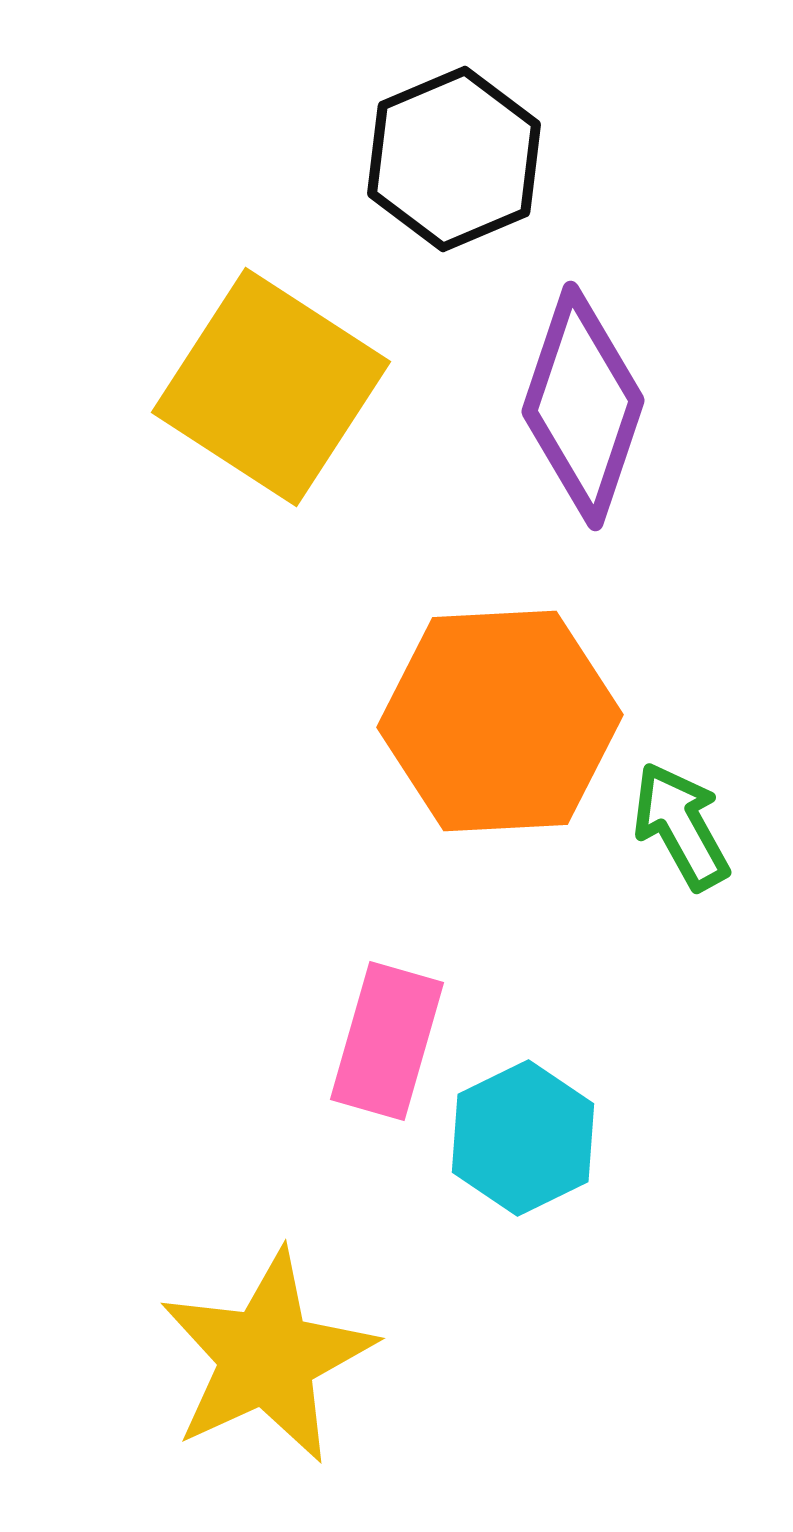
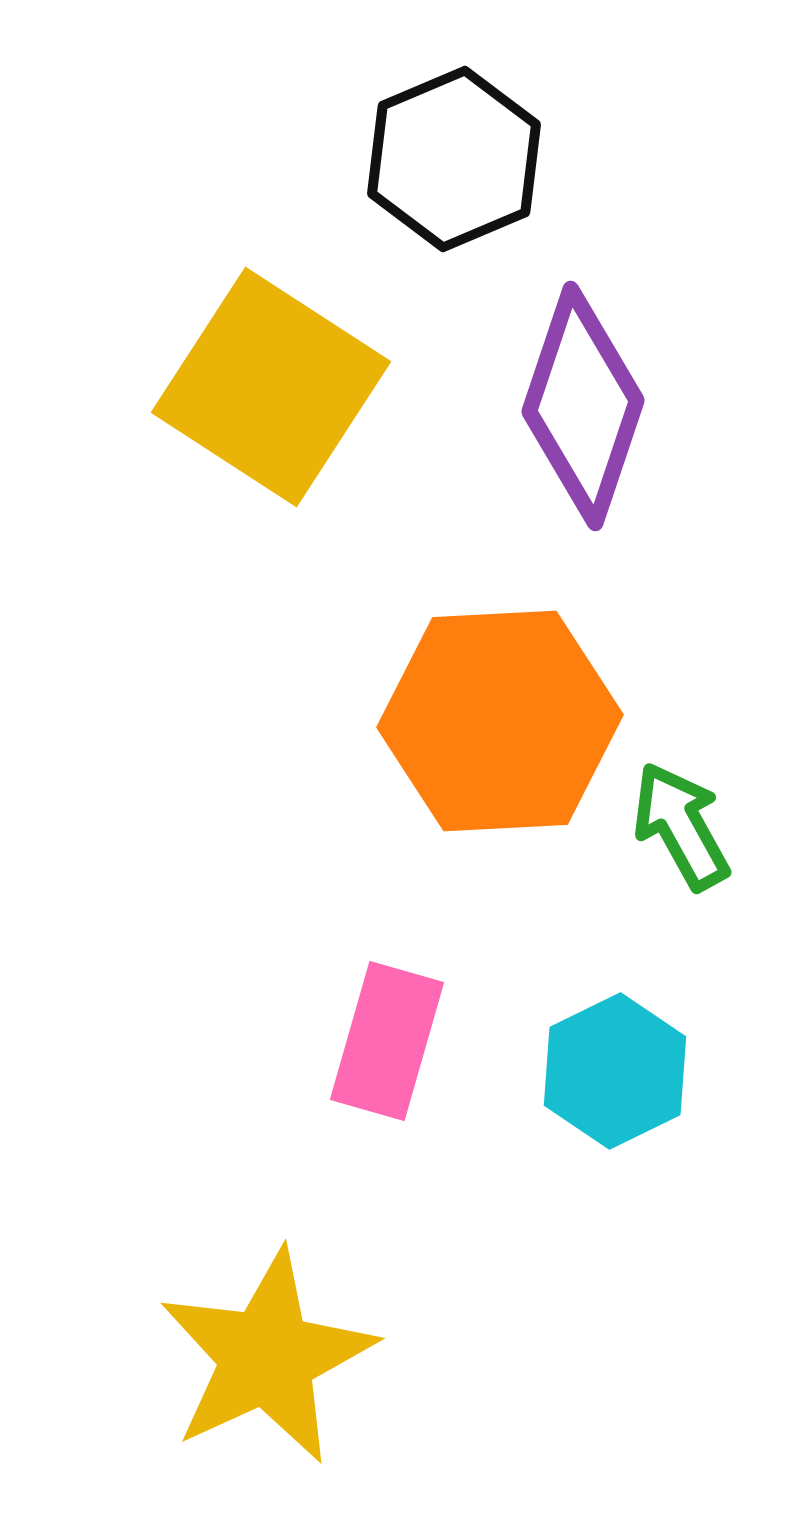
cyan hexagon: moved 92 px right, 67 px up
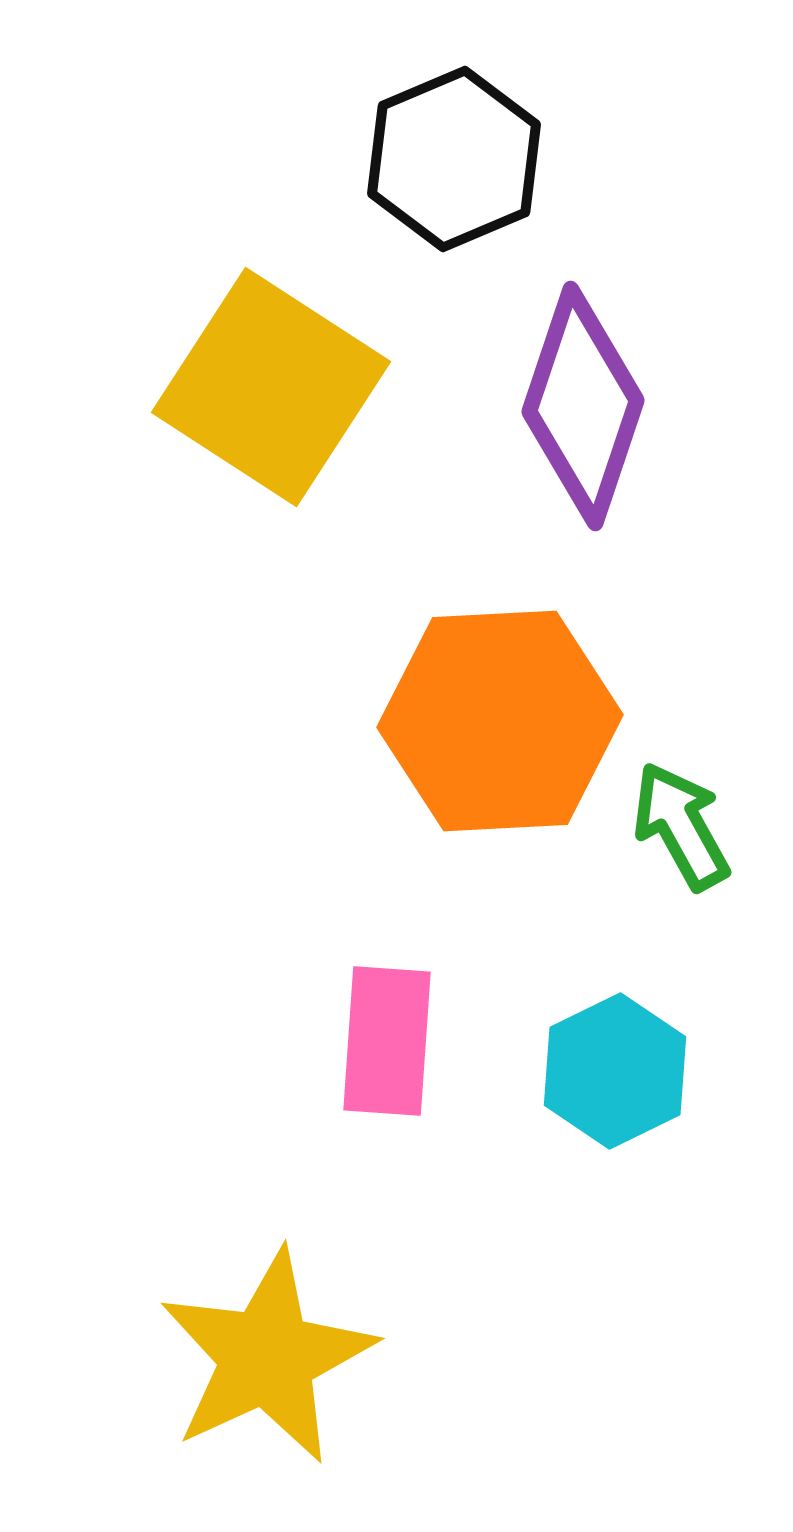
pink rectangle: rotated 12 degrees counterclockwise
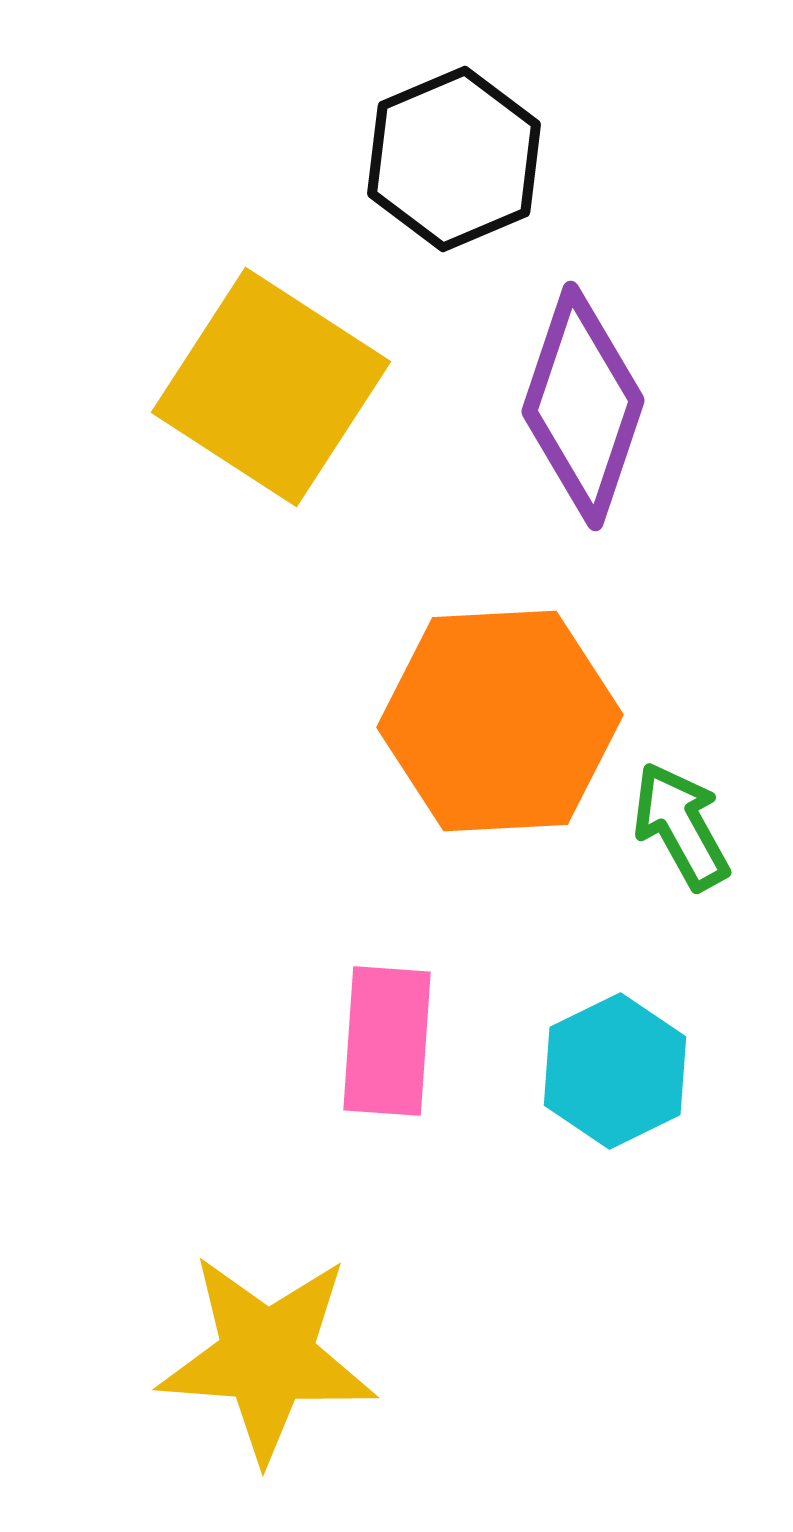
yellow star: rotated 29 degrees clockwise
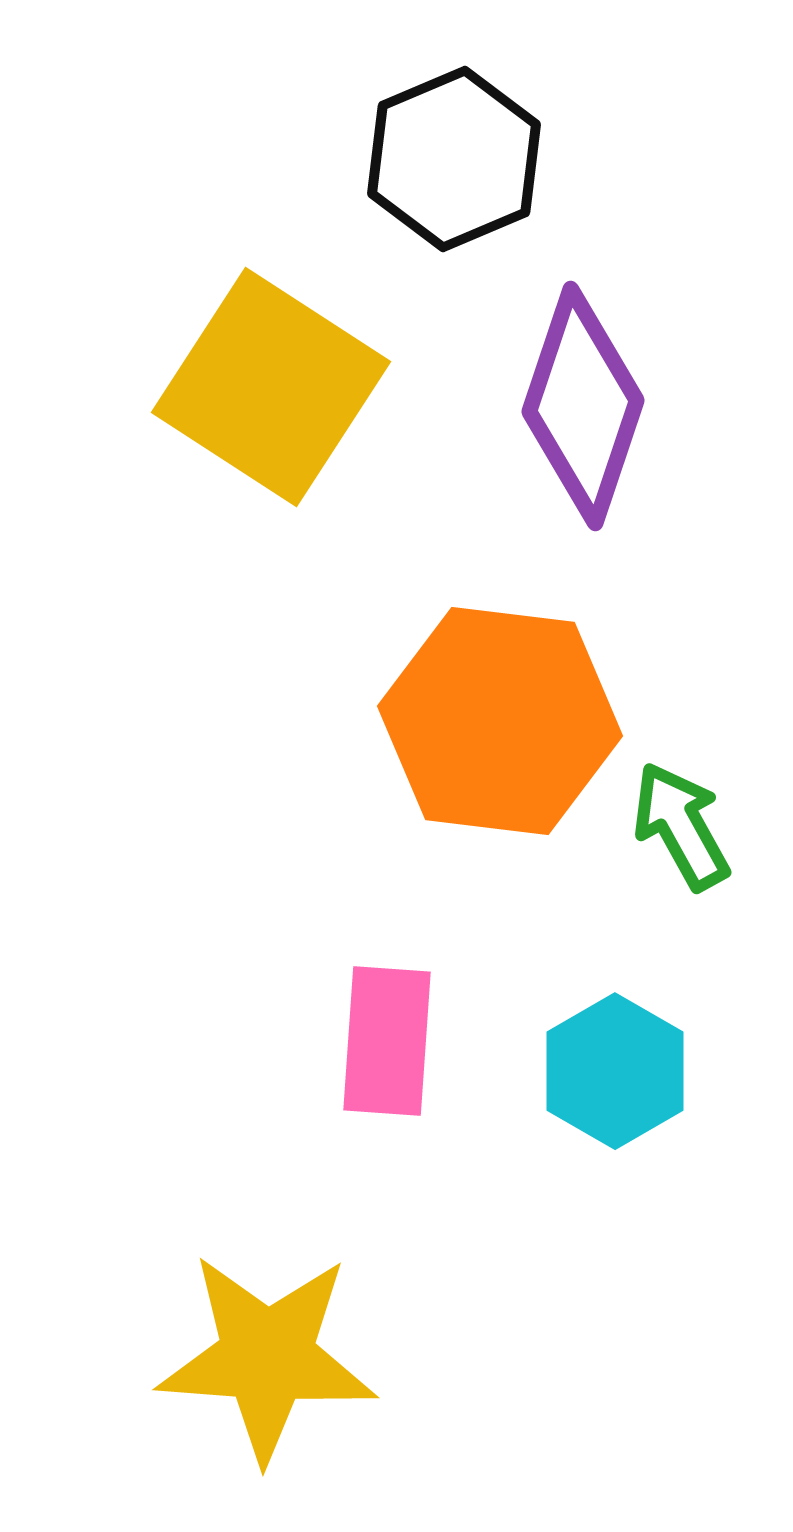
orange hexagon: rotated 10 degrees clockwise
cyan hexagon: rotated 4 degrees counterclockwise
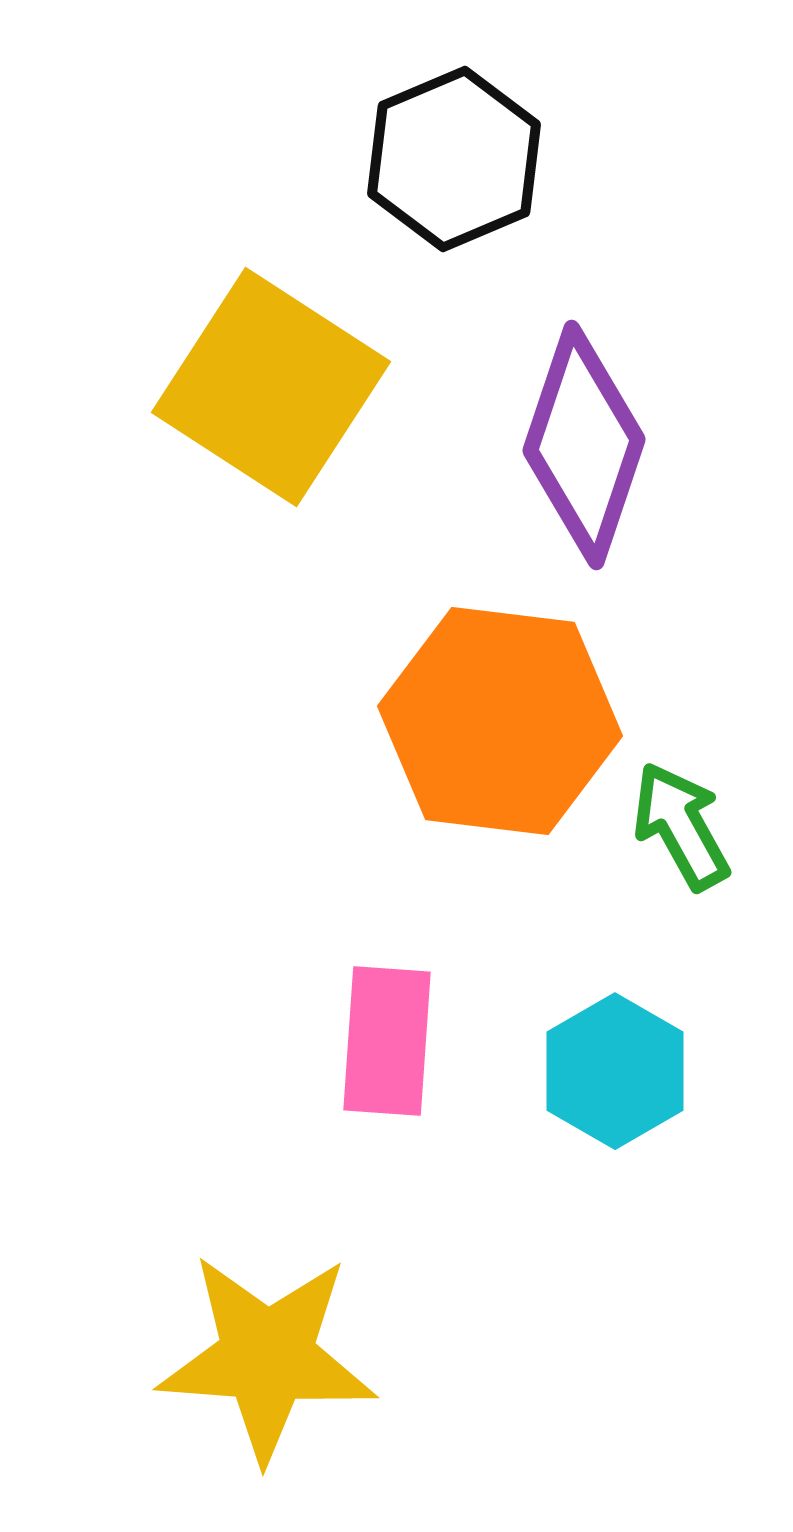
purple diamond: moved 1 px right, 39 px down
